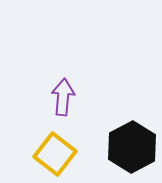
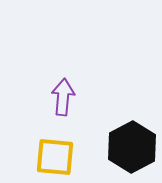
yellow square: moved 3 px down; rotated 33 degrees counterclockwise
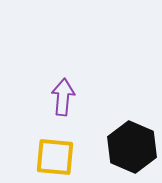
black hexagon: rotated 9 degrees counterclockwise
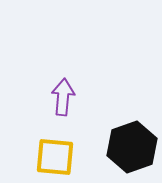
black hexagon: rotated 18 degrees clockwise
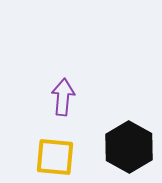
black hexagon: moved 3 px left; rotated 12 degrees counterclockwise
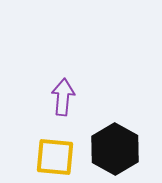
black hexagon: moved 14 px left, 2 px down
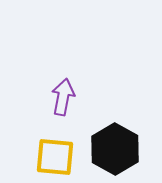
purple arrow: rotated 6 degrees clockwise
